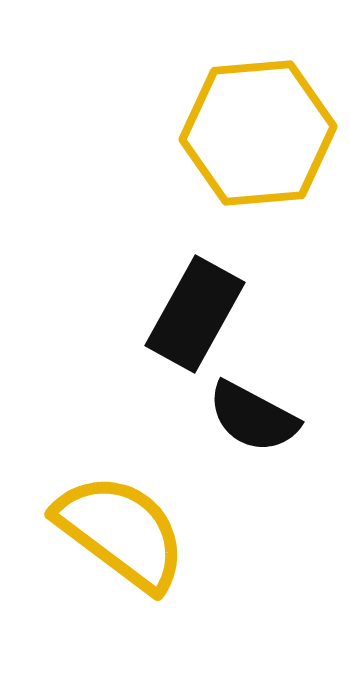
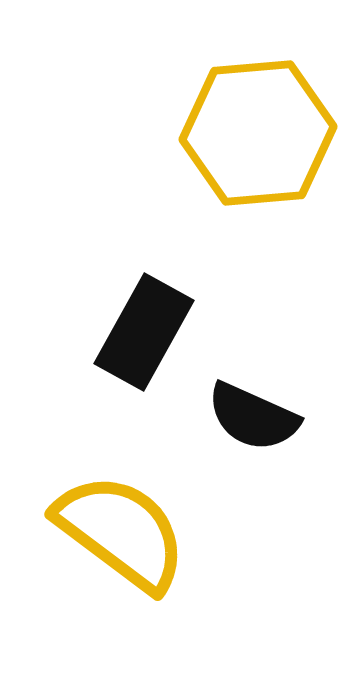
black rectangle: moved 51 px left, 18 px down
black semicircle: rotated 4 degrees counterclockwise
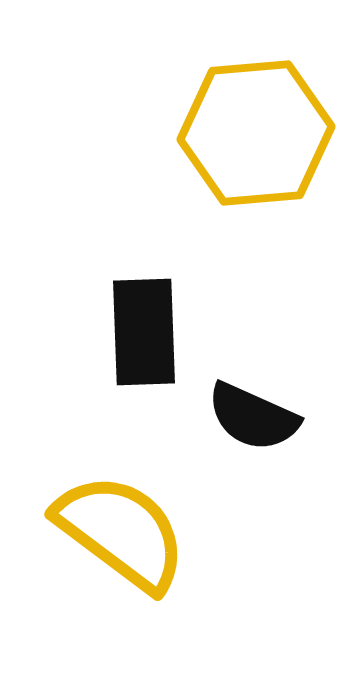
yellow hexagon: moved 2 px left
black rectangle: rotated 31 degrees counterclockwise
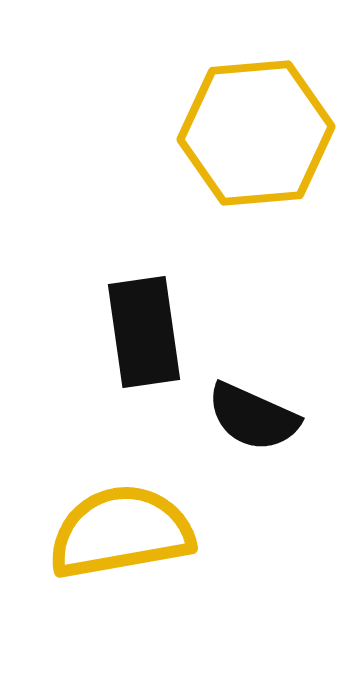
black rectangle: rotated 6 degrees counterclockwise
yellow semicircle: rotated 47 degrees counterclockwise
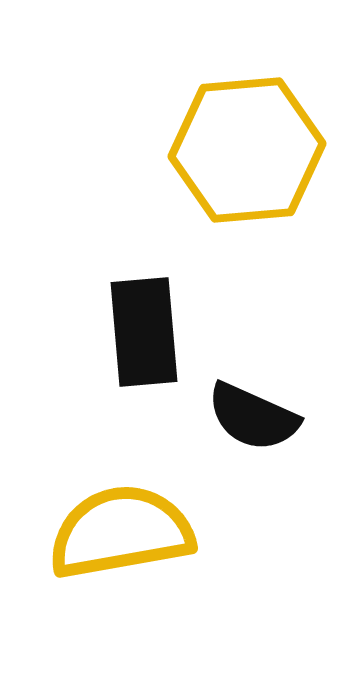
yellow hexagon: moved 9 px left, 17 px down
black rectangle: rotated 3 degrees clockwise
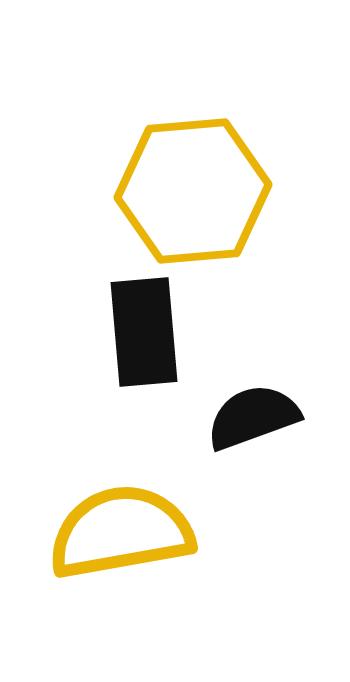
yellow hexagon: moved 54 px left, 41 px down
black semicircle: rotated 136 degrees clockwise
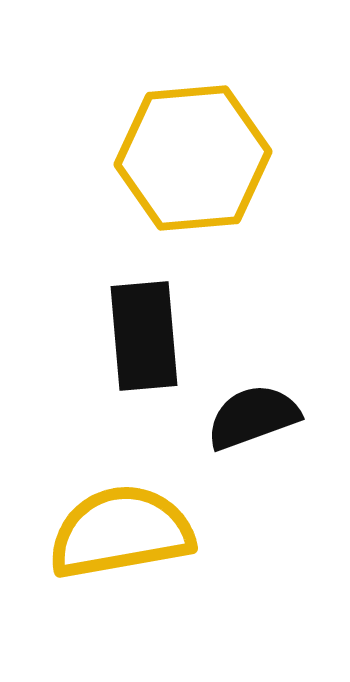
yellow hexagon: moved 33 px up
black rectangle: moved 4 px down
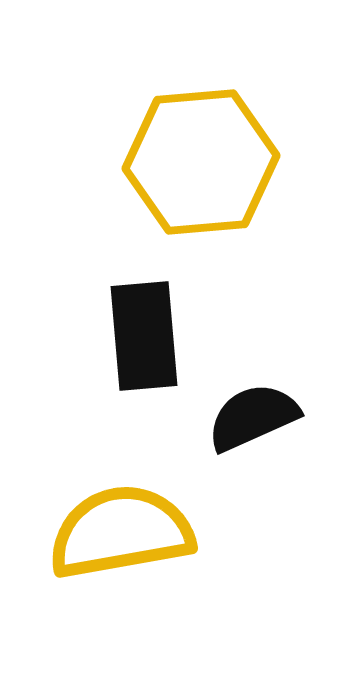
yellow hexagon: moved 8 px right, 4 px down
black semicircle: rotated 4 degrees counterclockwise
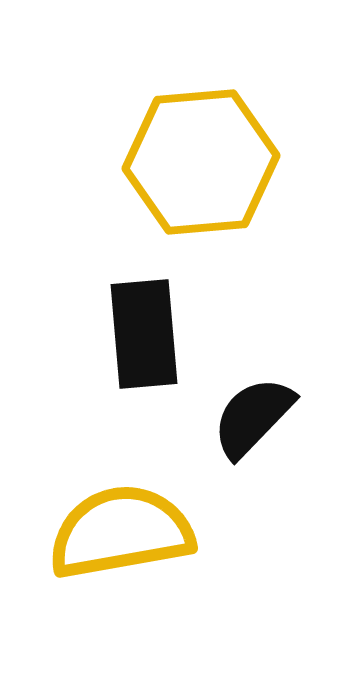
black rectangle: moved 2 px up
black semicircle: rotated 22 degrees counterclockwise
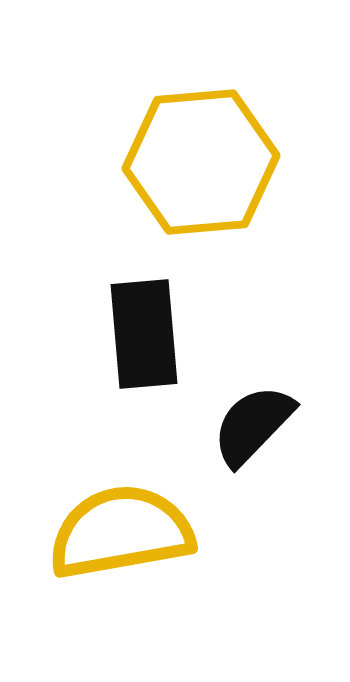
black semicircle: moved 8 px down
